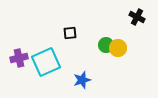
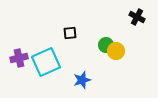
yellow circle: moved 2 px left, 3 px down
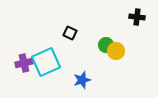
black cross: rotated 21 degrees counterclockwise
black square: rotated 32 degrees clockwise
purple cross: moved 5 px right, 5 px down
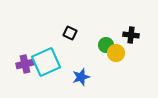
black cross: moved 6 px left, 18 px down
yellow circle: moved 2 px down
purple cross: moved 1 px right, 1 px down
blue star: moved 1 px left, 3 px up
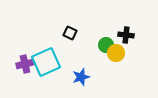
black cross: moved 5 px left
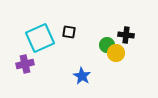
black square: moved 1 px left, 1 px up; rotated 16 degrees counterclockwise
green circle: moved 1 px right
cyan square: moved 6 px left, 24 px up
blue star: moved 1 px right, 1 px up; rotated 24 degrees counterclockwise
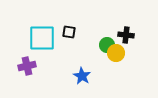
cyan square: moved 2 px right; rotated 24 degrees clockwise
purple cross: moved 2 px right, 2 px down
